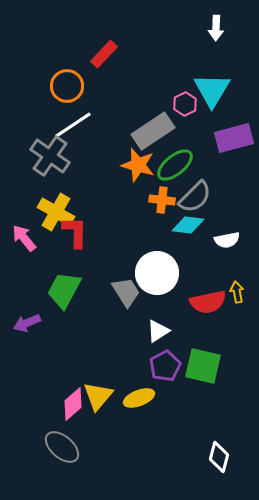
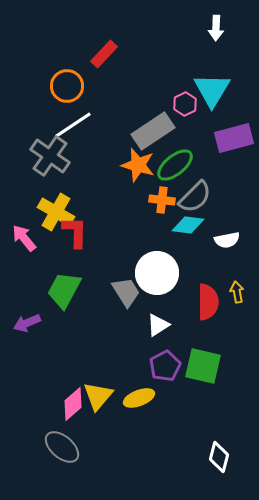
red semicircle: rotated 78 degrees counterclockwise
white triangle: moved 6 px up
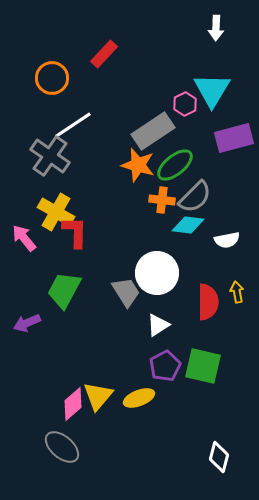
orange circle: moved 15 px left, 8 px up
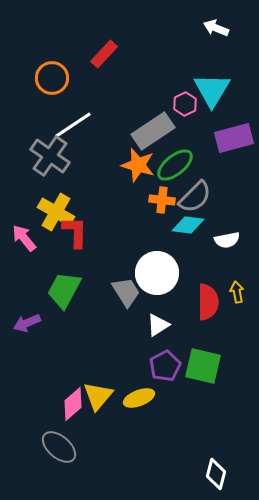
white arrow: rotated 110 degrees clockwise
gray ellipse: moved 3 px left
white diamond: moved 3 px left, 17 px down
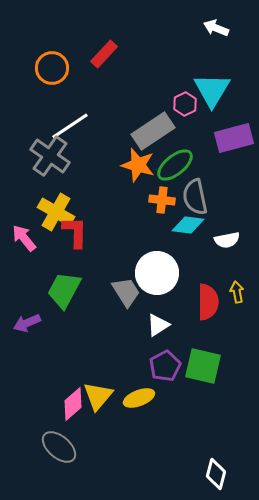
orange circle: moved 10 px up
white line: moved 3 px left, 1 px down
gray semicircle: rotated 123 degrees clockwise
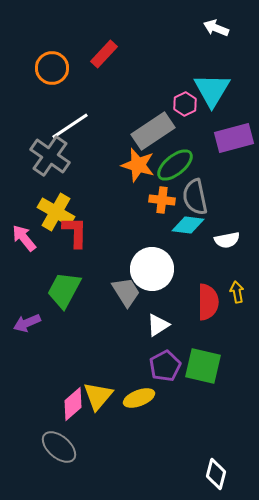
white circle: moved 5 px left, 4 px up
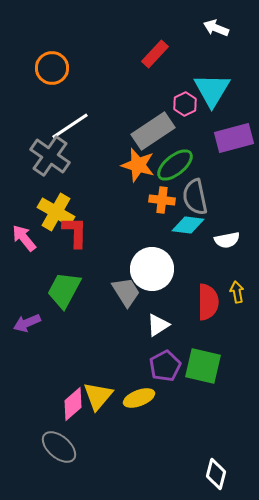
red rectangle: moved 51 px right
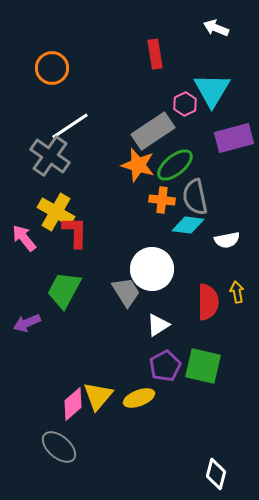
red rectangle: rotated 52 degrees counterclockwise
